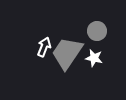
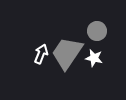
white arrow: moved 3 px left, 7 px down
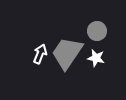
white arrow: moved 1 px left
white star: moved 2 px right
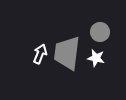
gray circle: moved 3 px right, 1 px down
gray trapezoid: rotated 27 degrees counterclockwise
